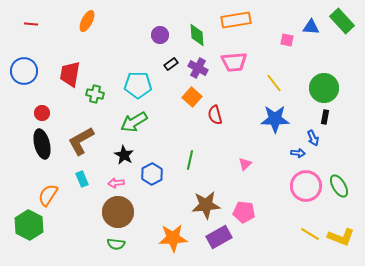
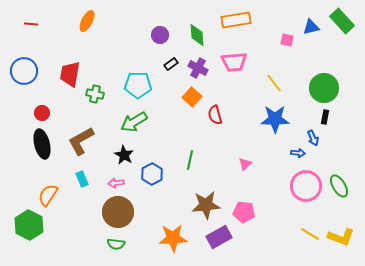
blue triangle at (311, 27): rotated 18 degrees counterclockwise
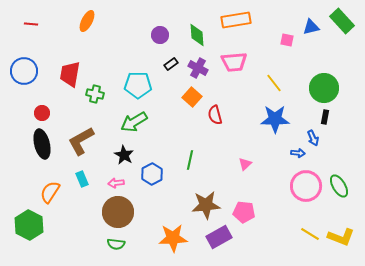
orange semicircle at (48, 195): moved 2 px right, 3 px up
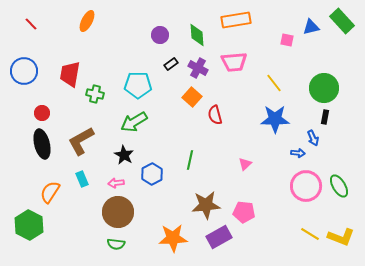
red line at (31, 24): rotated 40 degrees clockwise
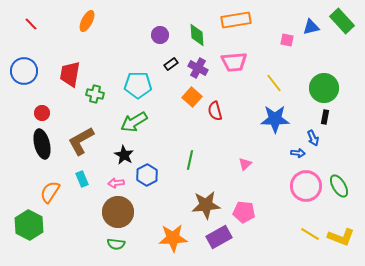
red semicircle at (215, 115): moved 4 px up
blue hexagon at (152, 174): moved 5 px left, 1 px down
